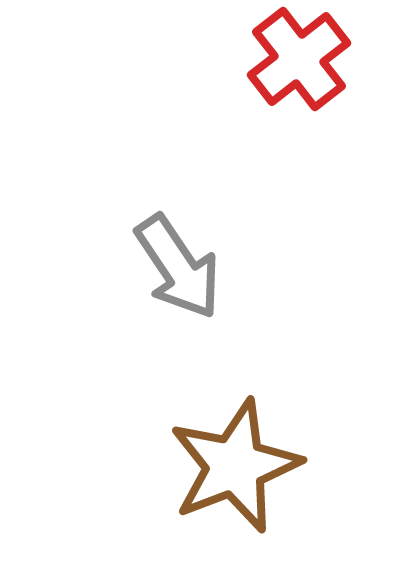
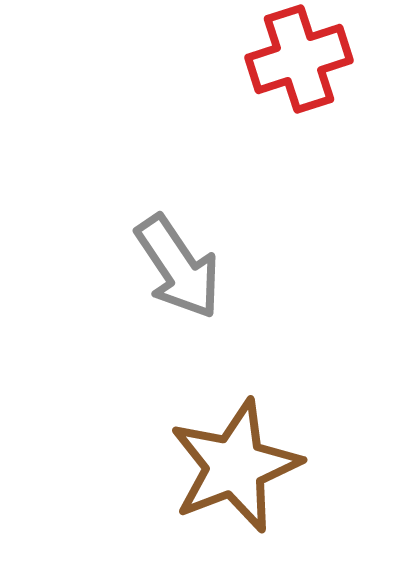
red cross: rotated 20 degrees clockwise
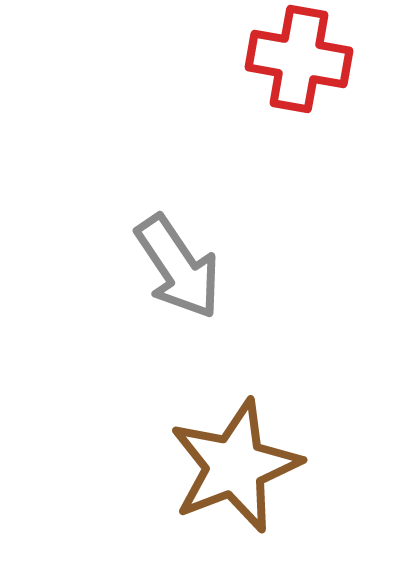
red cross: rotated 28 degrees clockwise
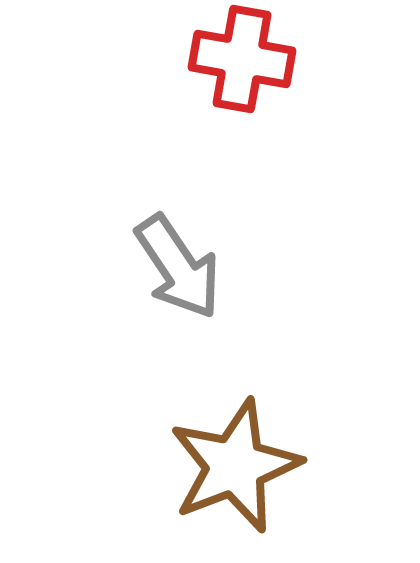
red cross: moved 57 px left
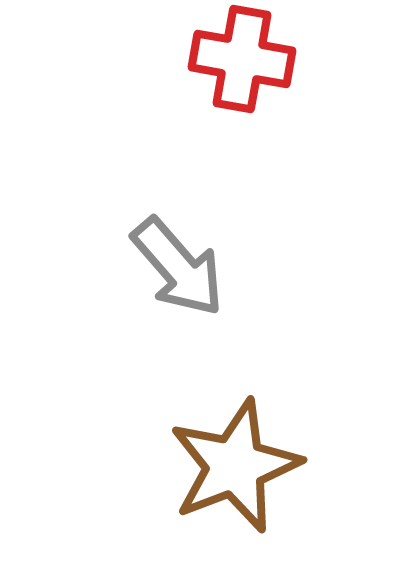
gray arrow: rotated 7 degrees counterclockwise
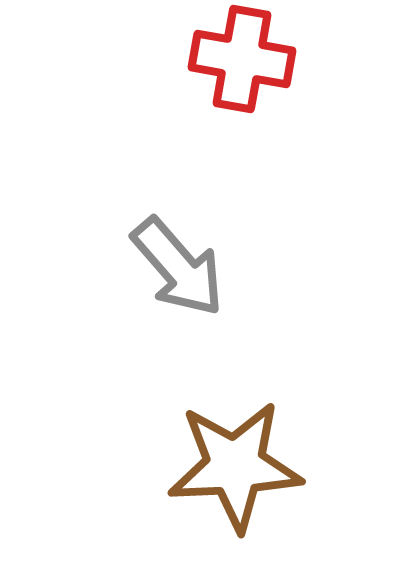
brown star: rotated 18 degrees clockwise
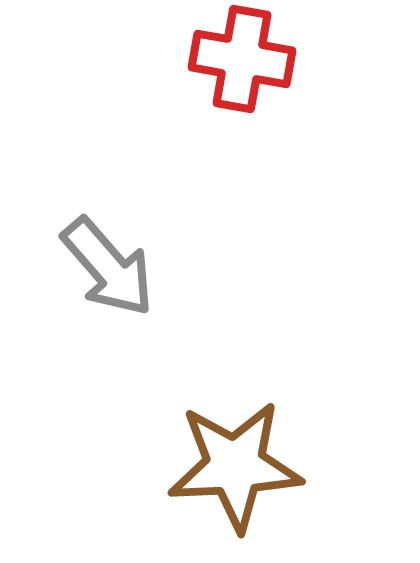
gray arrow: moved 70 px left
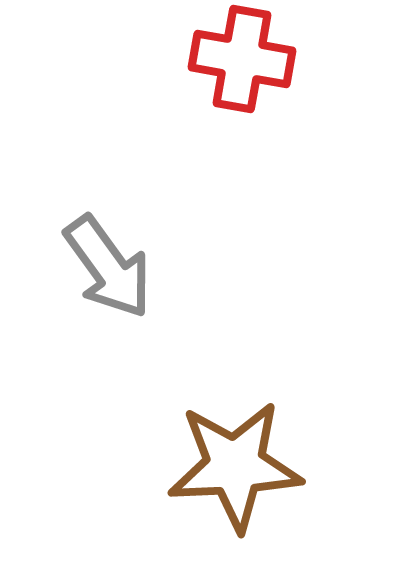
gray arrow: rotated 5 degrees clockwise
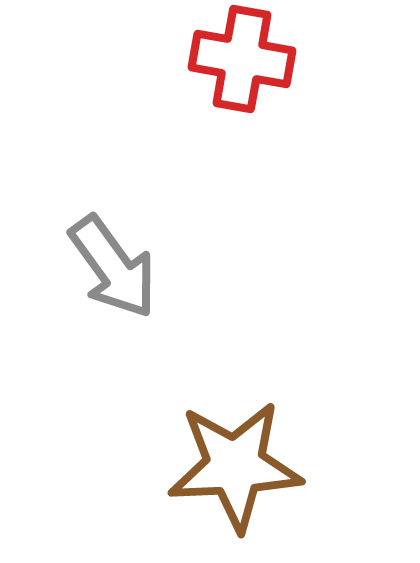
gray arrow: moved 5 px right
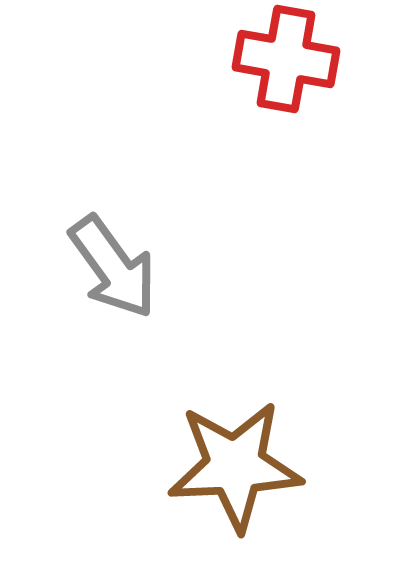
red cross: moved 44 px right
